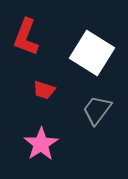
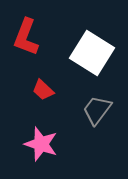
red trapezoid: moved 1 px left; rotated 25 degrees clockwise
pink star: rotated 20 degrees counterclockwise
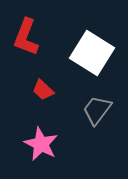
pink star: rotated 8 degrees clockwise
